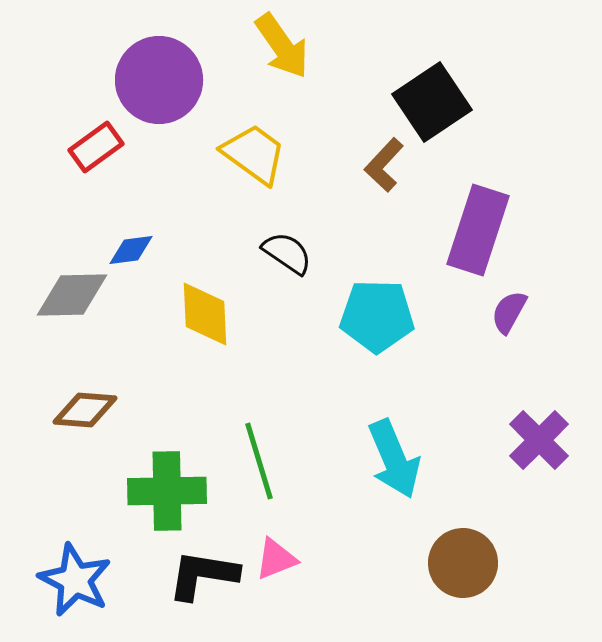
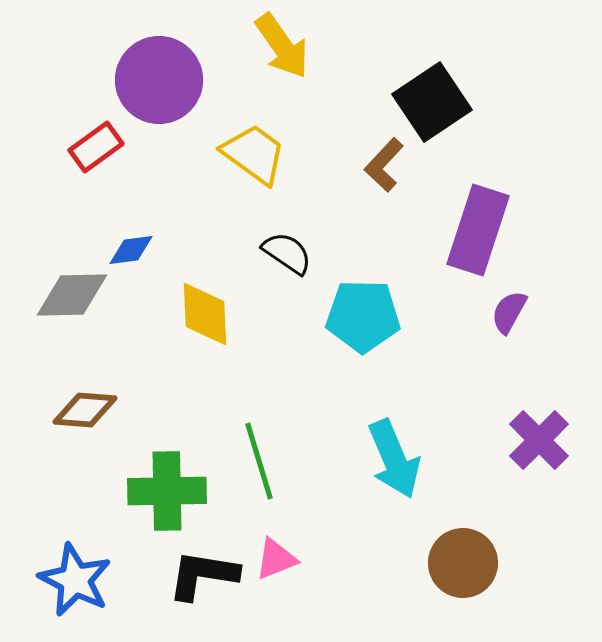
cyan pentagon: moved 14 px left
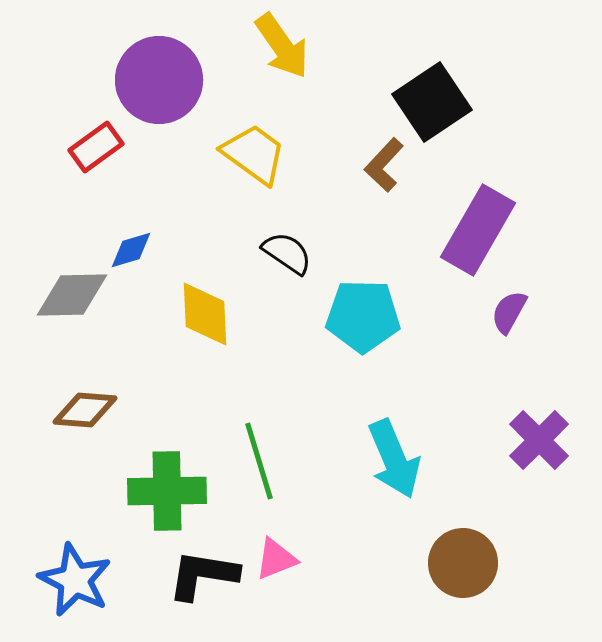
purple rectangle: rotated 12 degrees clockwise
blue diamond: rotated 9 degrees counterclockwise
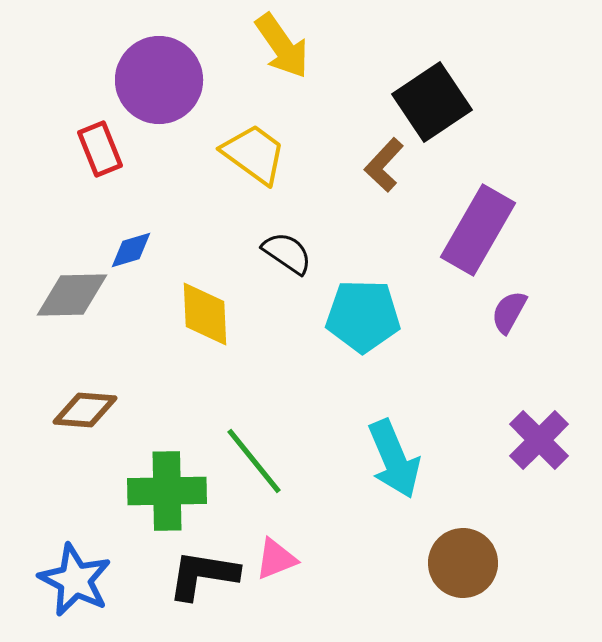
red rectangle: moved 4 px right, 2 px down; rotated 76 degrees counterclockwise
green line: moved 5 px left; rotated 22 degrees counterclockwise
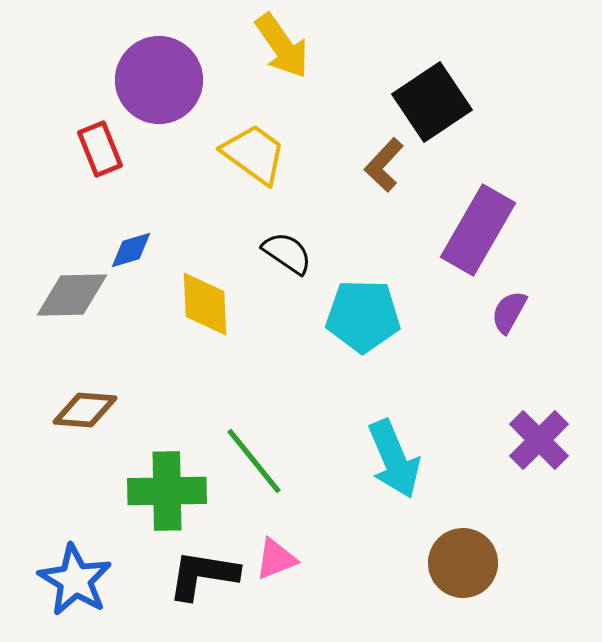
yellow diamond: moved 10 px up
blue star: rotated 4 degrees clockwise
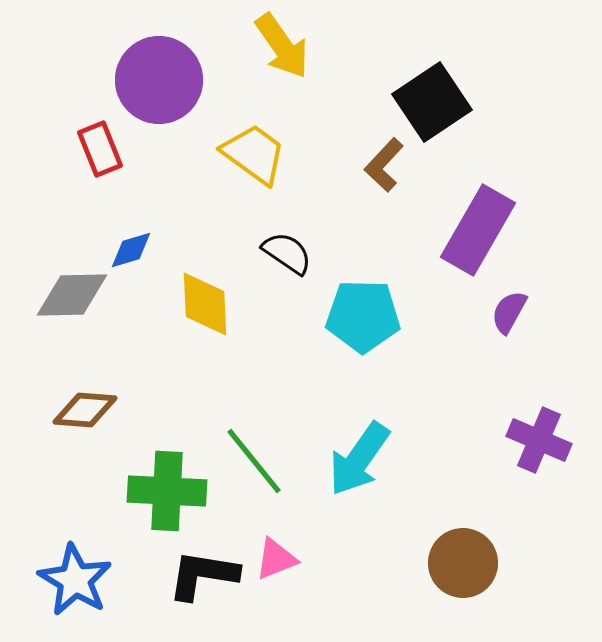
purple cross: rotated 22 degrees counterclockwise
cyan arrow: moved 35 px left; rotated 58 degrees clockwise
green cross: rotated 4 degrees clockwise
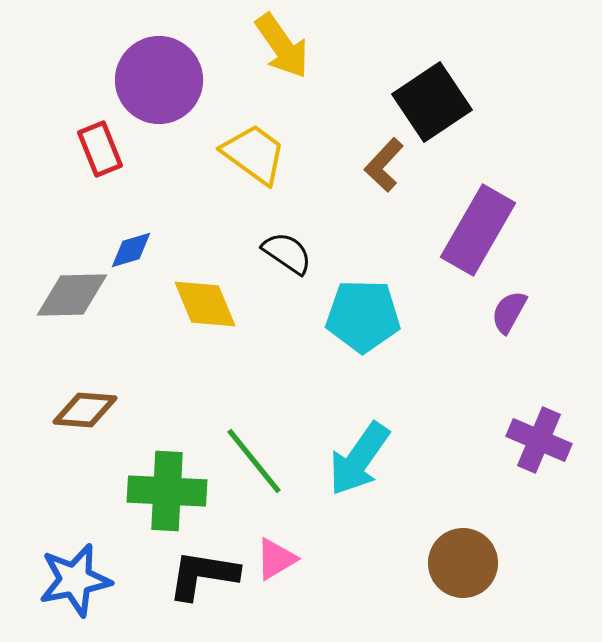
yellow diamond: rotated 20 degrees counterclockwise
pink triangle: rotated 9 degrees counterclockwise
blue star: rotated 30 degrees clockwise
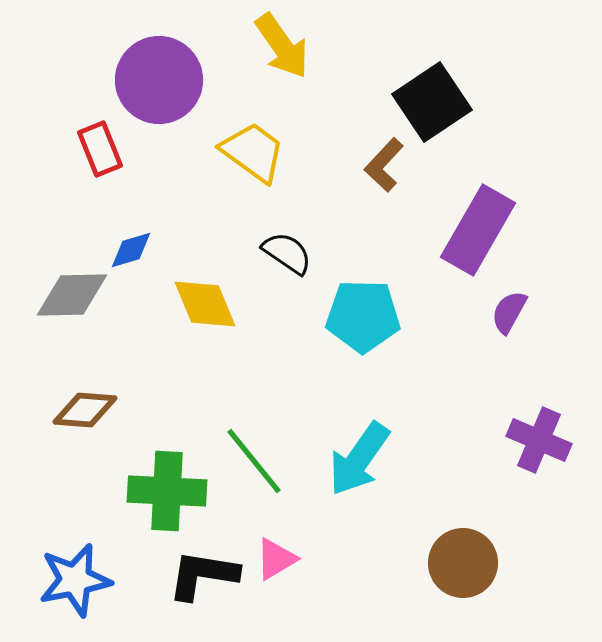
yellow trapezoid: moved 1 px left, 2 px up
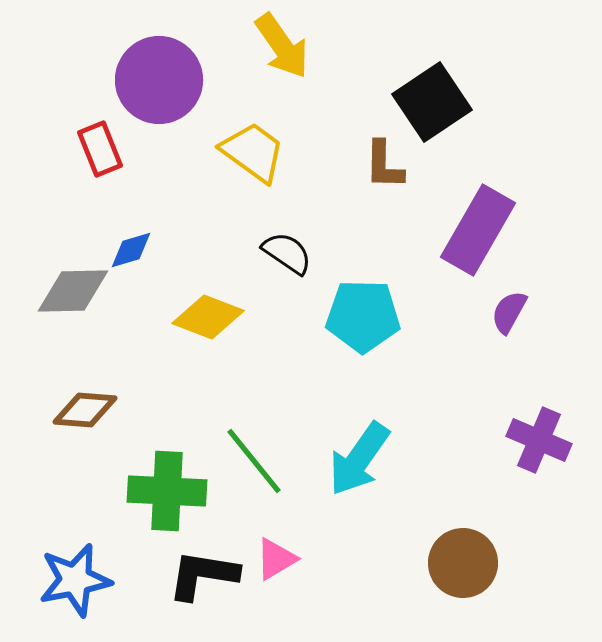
brown L-shape: rotated 42 degrees counterclockwise
gray diamond: moved 1 px right, 4 px up
yellow diamond: moved 3 px right, 13 px down; rotated 46 degrees counterclockwise
